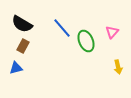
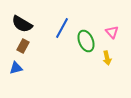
blue line: rotated 70 degrees clockwise
pink triangle: rotated 24 degrees counterclockwise
yellow arrow: moved 11 px left, 9 px up
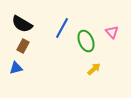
yellow arrow: moved 13 px left, 11 px down; rotated 120 degrees counterclockwise
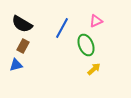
pink triangle: moved 16 px left, 11 px up; rotated 48 degrees clockwise
green ellipse: moved 4 px down
blue triangle: moved 3 px up
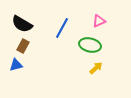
pink triangle: moved 3 px right
green ellipse: moved 4 px right; rotated 55 degrees counterclockwise
yellow arrow: moved 2 px right, 1 px up
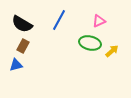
blue line: moved 3 px left, 8 px up
green ellipse: moved 2 px up
yellow arrow: moved 16 px right, 17 px up
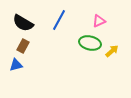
black semicircle: moved 1 px right, 1 px up
